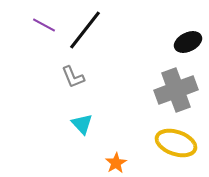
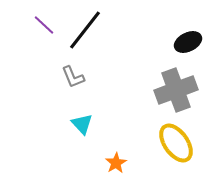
purple line: rotated 15 degrees clockwise
yellow ellipse: rotated 36 degrees clockwise
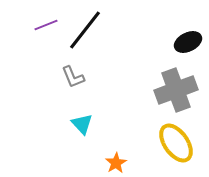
purple line: moved 2 px right; rotated 65 degrees counterclockwise
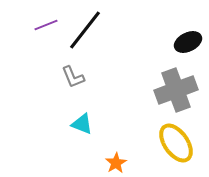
cyan triangle: rotated 25 degrees counterclockwise
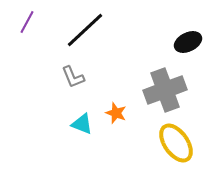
purple line: moved 19 px left, 3 px up; rotated 40 degrees counterclockwise
black line: rotated 9 degrees clockwise
gray cross: moved 11 px left
orange star: moved 50 px up; rotated 20 degrees counterclockwise
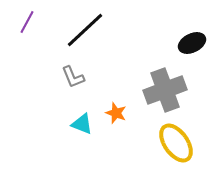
black ellipse: moved 4 px right, 1 px down
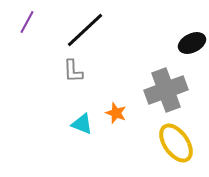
gray L-shape: moved 6 px up; rotated 20 degrees clockwise
gray cross: moved 1 px right
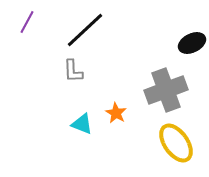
orange star: rotated 10 degrees clockwise
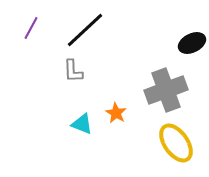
purple line: moved 4 px right, 6 px down
